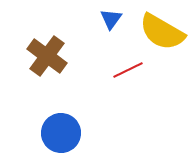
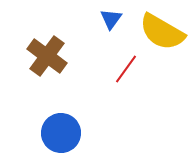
red line: moved 2 px left, 1 px up; rotated 28 degrees counterclockwise
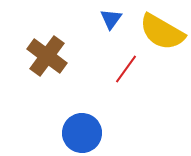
blue circle: moved 21 px right
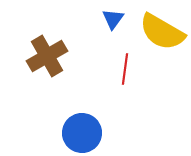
blue triangle: moved 2 px right
brown cross: rotated 24 degrees clockwise
red line: moved 1 px left; rotated 28 degrees counterclockwise
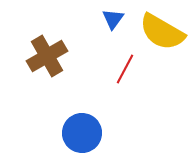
red line: rotated 20 degrees clockwise
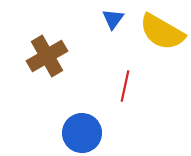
red line: moved 17 px down; rotated 16 degrees counterclockwise
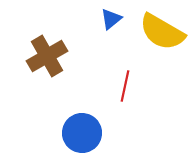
blue triangle: moved 2 px left; rotated 15 degrees clockwise
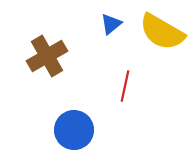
blue triangle: moved 5 px down
blue circle: moved 8 px left, 3 px up
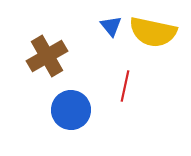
blue triangle: moved 2 px down; rotated 30 degrees counterclockwise
yellow semicircle: moved 9 px left; rotated 18 degrees counterclockwise
blue circle: moved 3 px left, 20 px up
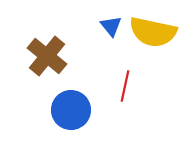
brown cross: rotated 21 degrees counterclockwise
